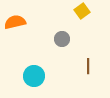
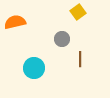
yellow square: moved 4 px left, 1 px down
brown line: moved 8 px left, 7 px up
cyan circle: moved 8 px up
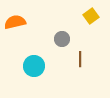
yellow square: moved 13 px right, 4 px down
cyan circle: moved 2 px up
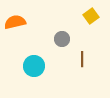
brown line: moved 2 px right
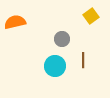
brown line: moved 1 px right, 1 px down
cyan circle: moved 21 px right
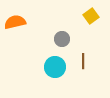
brown line: moved 1 px down
cyan circle: moved 1 px down
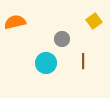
yellow square: moved 3 px right, 5 px down
cyan circle: moved 9 px left, 4 px up
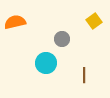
brown line: moved 1 px right, 14 px down
